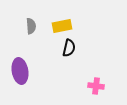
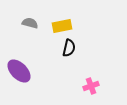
gray semicircle: moved 1 px left, 3 px up; rotated 70 degrees counterclockwise
purple ellipse: moved 1 px left; rotated 35 degrees counterclockwise
pink cross: moved 5 px left; rotated 28 degrees counterclockwise
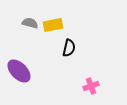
yellow rectangle: moved 9 px left, 1 px up
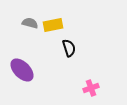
black semicircle: rotated 30 degrees counterclockwise
purple ellipse: moved 3 px right, 1 px up
pink cross: moved 2 px down
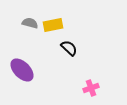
black semicircle: rotated 30 degrees counterclockwise
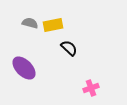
purple ellipse: moved 2 px right, 2 px up
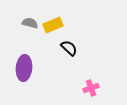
yellow rectangle: rotated 12 degrees counterclockwise
purple ellipse: rotated 50 degrees clockwise
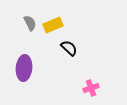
gray semicircle: rotated 49 degrees clockwise
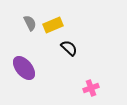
purple ellipse: rotated 45 degrees counterclockwise
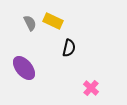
yellow rectangle: moved 4 px up; rotated 48 degrees clockwise
black semicircle: rotated 60 degrees clockwise
pink cross: rotated 28 degrees counterclockwise
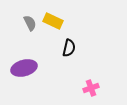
purple ellipse: rotated 65 degrees counterclockwise
pink cross: rotated 28 degrees clockwise
